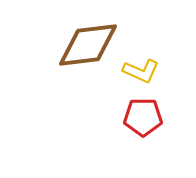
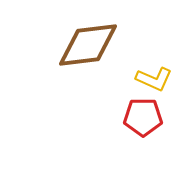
yellow L-shape: moved 13 px right, 8 px down
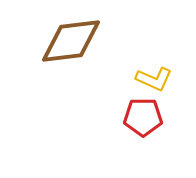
brown diamond: moved 17 px left, 4 px up
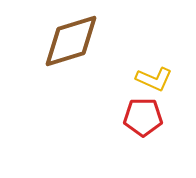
brown diamond: rotated 10 degrees counterclockwise
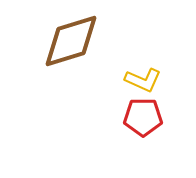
yellow L-shape: moved 11 px left, 1 px down
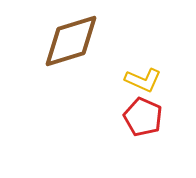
red pentagon: rotated 24 degrees clockwise
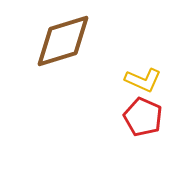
brown diamond: moved 8 px left
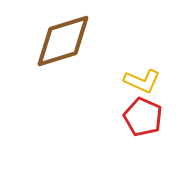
yellow L-shape: moved 1 px left, 1 px down
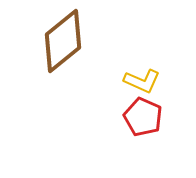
brown diamond: rotated 22 degrees counterclockwise
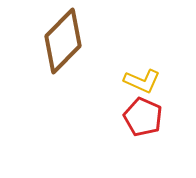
brown diamond: rotated 6 degrees counterclockwise
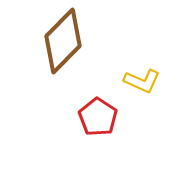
red pentagon: moved 45 px left; rotated 9 degrees clockwise
